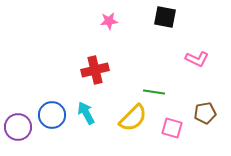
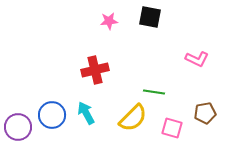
black square: moved 15 px left
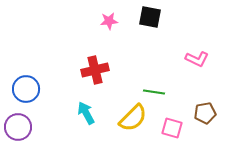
blue circle: moved 26 px left, 26 px up
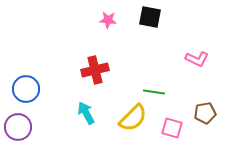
pink star: moved 1 px left, 1 px up; rotated 12 degrees clockwise
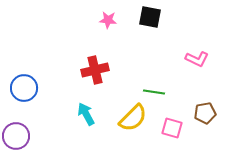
blue circle: moved 2 px left, 1 px up
cyan arrow: moved 1 px down
purple circle: moved 2 px left, 9 px down
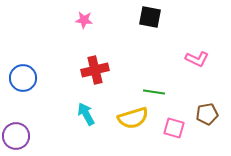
pink star: moved 24 px left
blue circle: moved 1 px left, 10 px up
brown pentagon: moved 2 px right, 1 px down
yellow semicircle: rotated 28 degrees clockwise
pink square: moved 2 px right
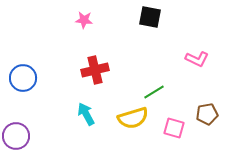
green line: rotated 40 degrees counterclockwise
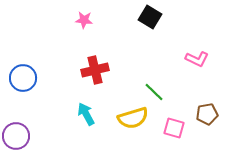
black square: rotated 20 degrees clockwise
green line: rotated 75 degrees clockwise
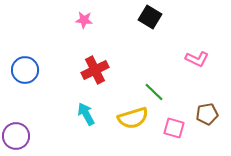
red cross: rotated 12 degrees counterclockwise
blue circle: moved 2 px right, 8 px up
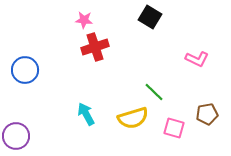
red cross: moved 23 px up; rotated 8 degrees clockwise
